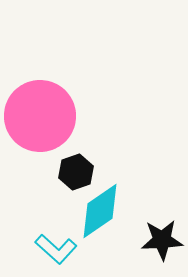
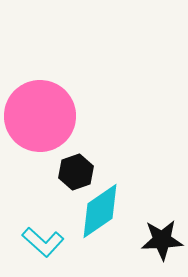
cyan L-shape: moved 13 px left, 7 px up
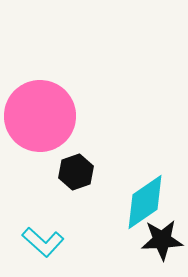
cyan diamond: moved 45 px right, 9 px up
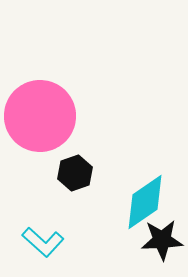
black hexagon: moved 1 px left, 1 px down
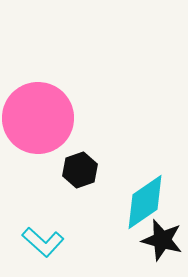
pink circle: moved 2 px left, 2 px down
black hexagon: moved 5 px right, 3 px up
black star: rotated 18 degrees clockwise
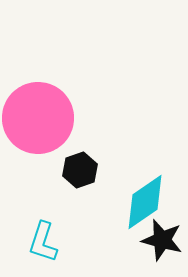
cyan L-shape: rotated 66 degrees clockwise
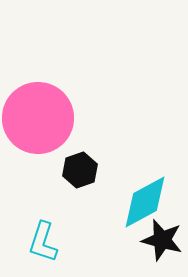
cyan diamond: rotated 6 degrees clockwise
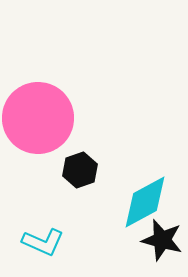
cyan L-shape: rotated 84 degrees counterclockwise
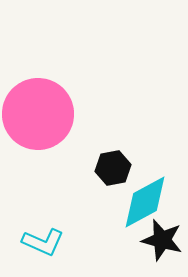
pink circle: moved 4 px up
black hexagon: moved 33 px right, 2 px up; rotated 8 degrees clockwise
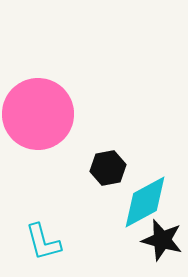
black hexagon: moved 5 px left
cyan L-shape: rotated 51 degrees clockwise
